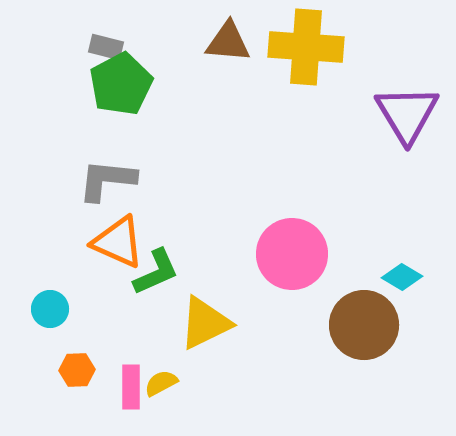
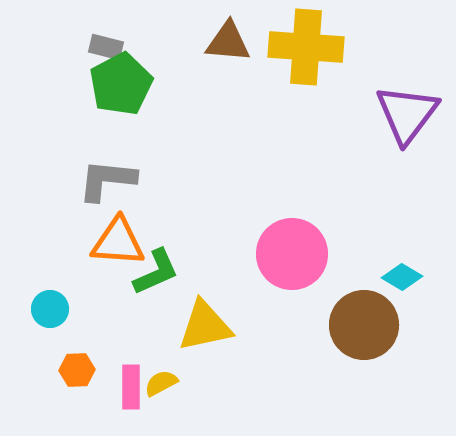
purple triangle: rotated 8 degrees clockwise
orange triangle: rotated 20 degrees counterclockwise
yellow triangle: moved 3 px down; rotated 14 degrees clockwise
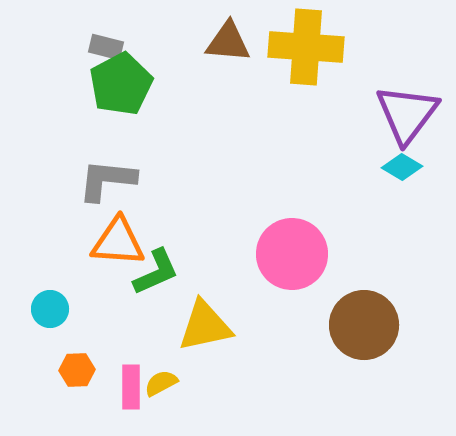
cyan diamond: moved 110 px up
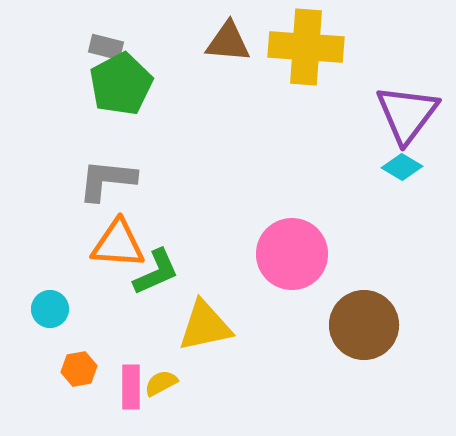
orange triangle: moved 2 px down
orange hexagon: moved 2 px right, 1 px up; rotated 8 degrees counterclockwise
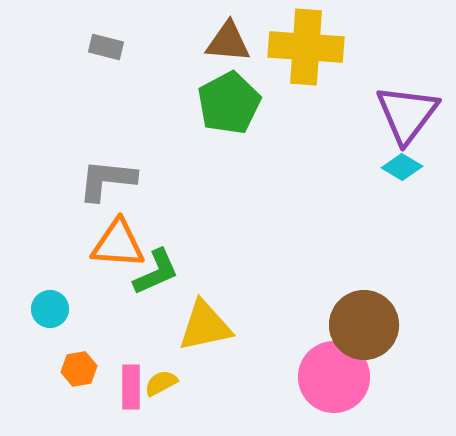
green pentagon: moved 108 px right, 19 px down
pink circle: moved 42 px right, 123 px down
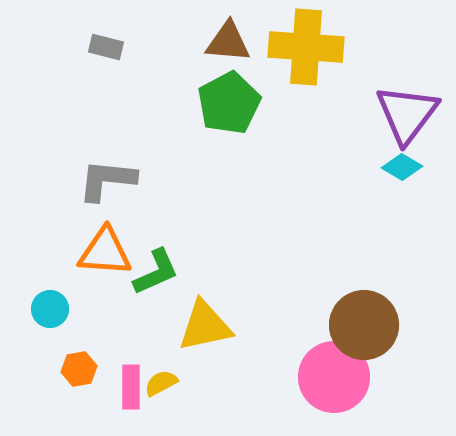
orange triangle: moved 13 px left, 8 px down
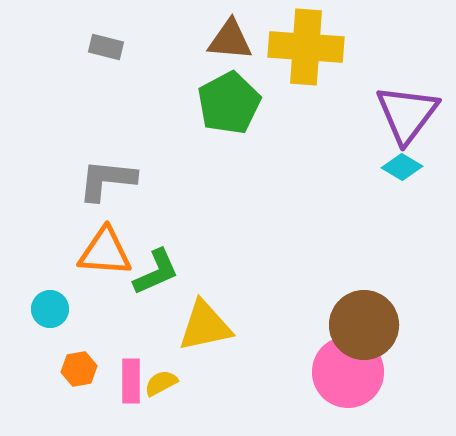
brown triangle: moved 2 px right, 2 px up
pink circle: moved 14 px right, 5 px up
pink rectangle: moved 6 px up
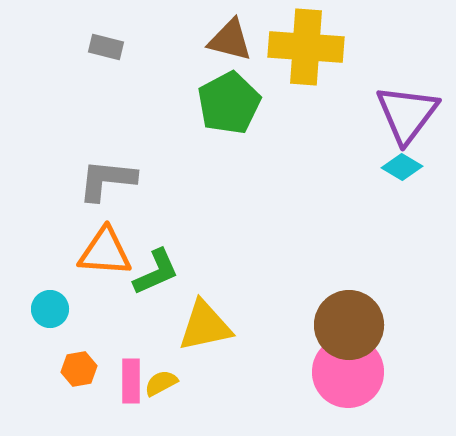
brown triangle: rotated 9 degrees clockwise
brown circle: moved 15 px left
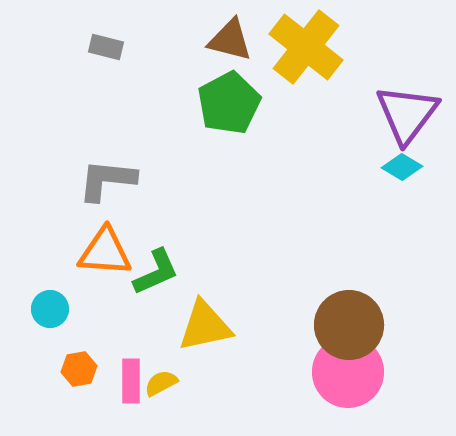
yellow cross: rotated 34 degrees clockwise
